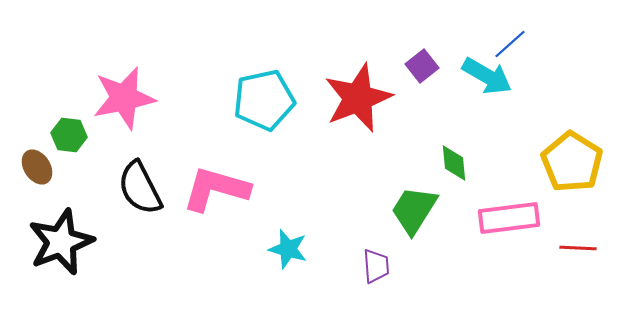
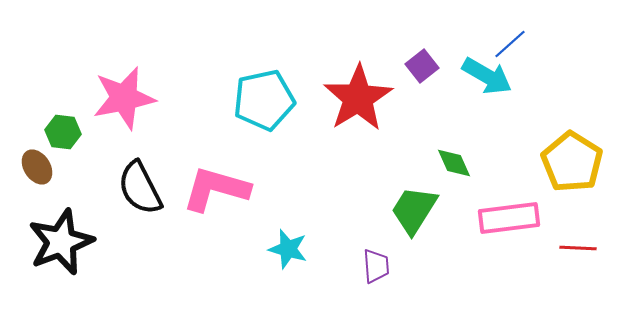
red star: rotated 10 degrees counterclockwise
green hexagon: moved 6 px left, 3 px up
green diamond: rotated 18 degrees counterclockwise
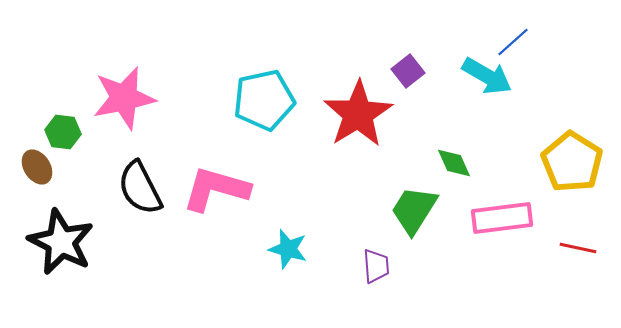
blue line: moved 3 px right, 2 px up
purple square: moved 14 px left, 5 px down
red star: moved 16 px down
pink rectangle: moved 7 px left
black star: rotated 24 degrees counterclockwise
red line: rotated 9 degrees clockwise
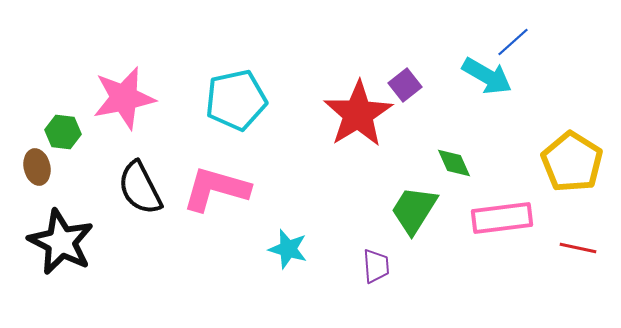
purple square: moved 3 px left, 14 px down
cyan pentagon: moved 28 px left
brown ellipse: rotated 20 degrees clockwise
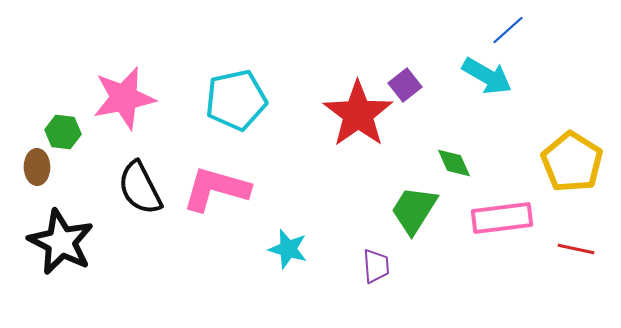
blue line: moved 5 px left, 12 px up
red star: rotated 4 degrees counterclockwise
brown ellipse: rotated 12 degrees clockwise
red line: moved 2 px left, 1 px down
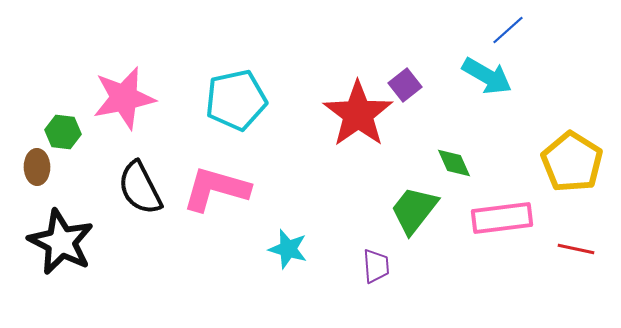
green trapezoid: rotated 6 degrees clockwise
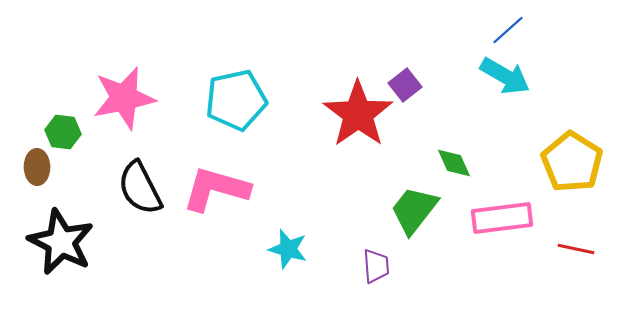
cyan arrow: moved 18 px right
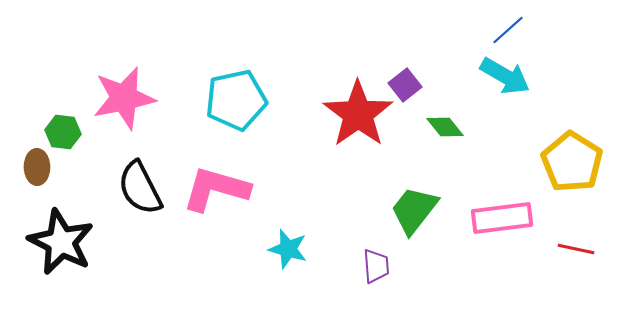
green diamond: moved 9 px left, 36 px up; rotated 15 degrees counterclockwise
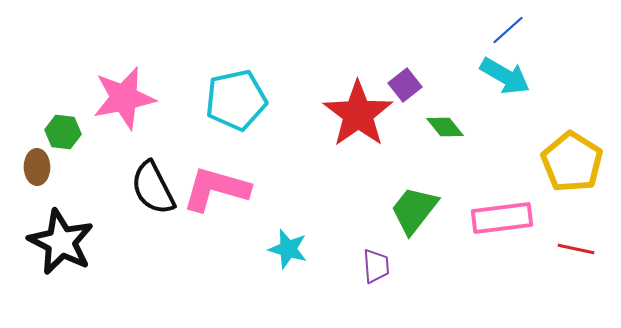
black semicircle: moved 13 px right
